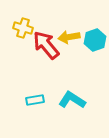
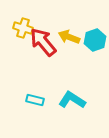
yellow arrow: rotated 30 degrees clockwise
red arrow: moved 3 px left, 3 px up
cyan rectangle: rotated 24 degrees clockwise
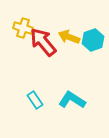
cyan hexagon: moved 2 px left
cyan rectangle: rotated 42 degrees clockwise
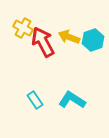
yellow cross: rotated 12 degrees clockwise
red arrow: rotated 12 degrees clockwise
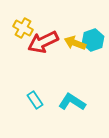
yellow arrow: moved 6 px right, 6 px down
red arrow: rotated 88 degrees counterclockwise
cyan L-shape: moved 2 px down
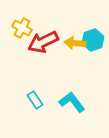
yellow cross: moved 1 px left
yellow arrow: rotated 15 degrees counterclockwise
cyan L-shape: rotated 20 degrees clockwise
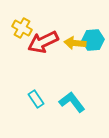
cyan hexagon: rotated 15 degrees clockwise
cyan rectangle: moved 1 px right, 1 px up
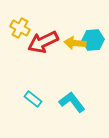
yellow cross: moved 2 px left
cyan rectangle: moved 3 px left; rotated 18 degrees counterclockwise
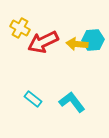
yellow arrow: moved 2 px right, 1 px down
